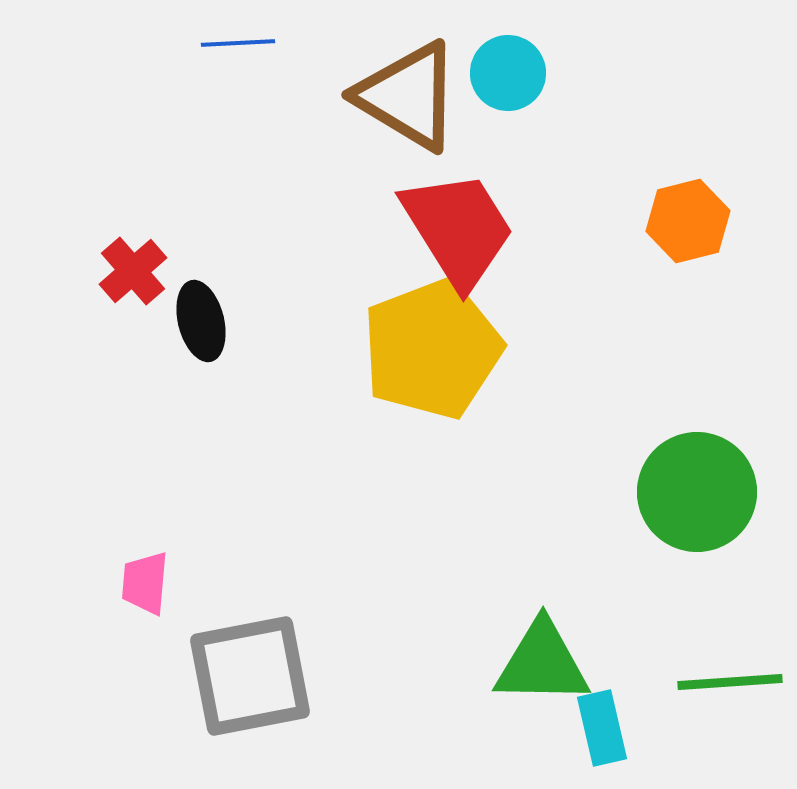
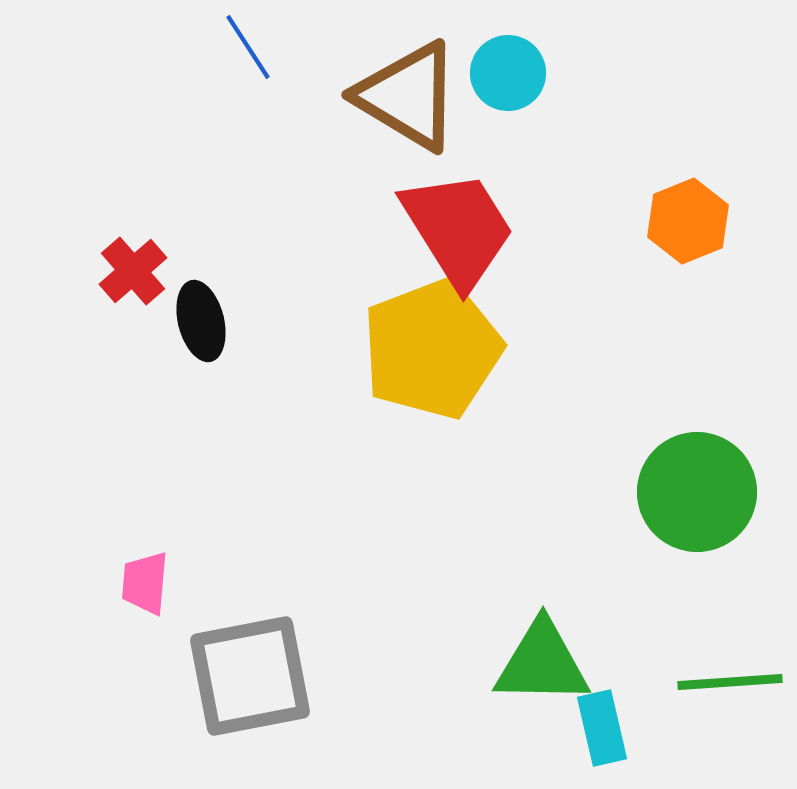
blue line: moved 10 px right, 4 px down; rotated 60 degrees clockwise
orange hexagon: rotated 8 degrees counterclockwise
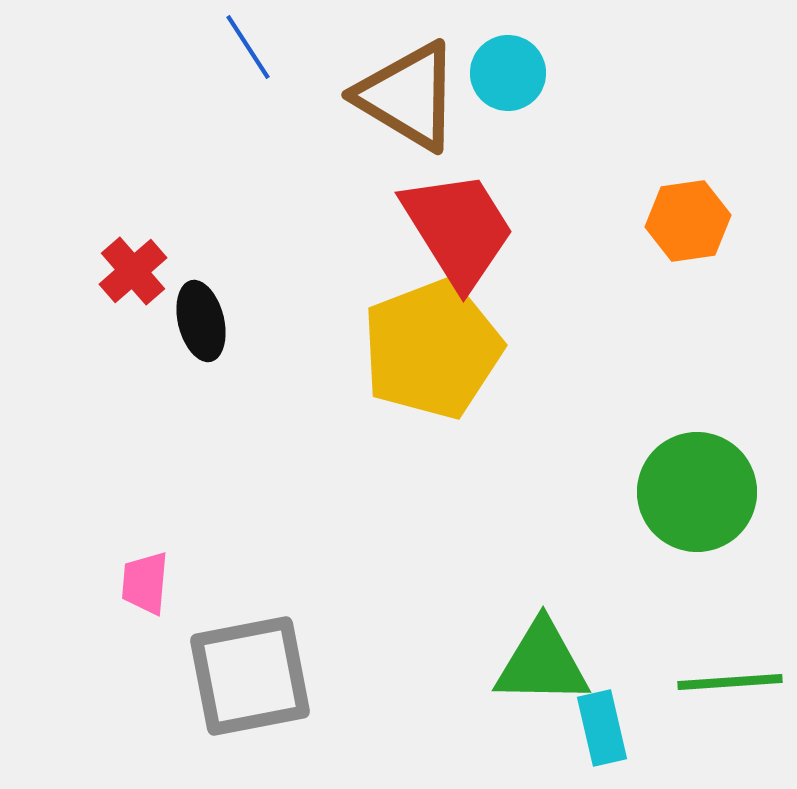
orange hexagon: rotated 14 degrees clockwise
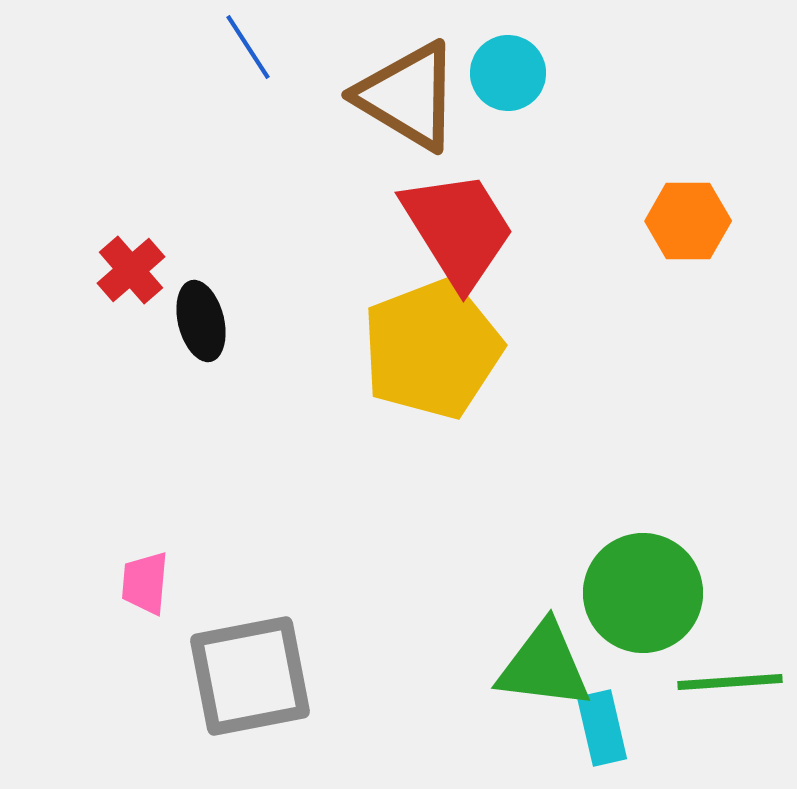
orange hexagon: rotated 8 degrees clockwise
red cross: moved 2 px left, 1 px up
green circle: moved 54 px left, 101 px down
green triangle: moved 2 px right, 3 px down; rotated 6 degrees clockwise
